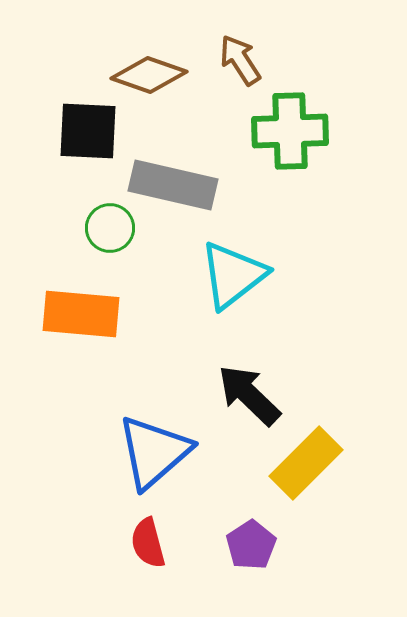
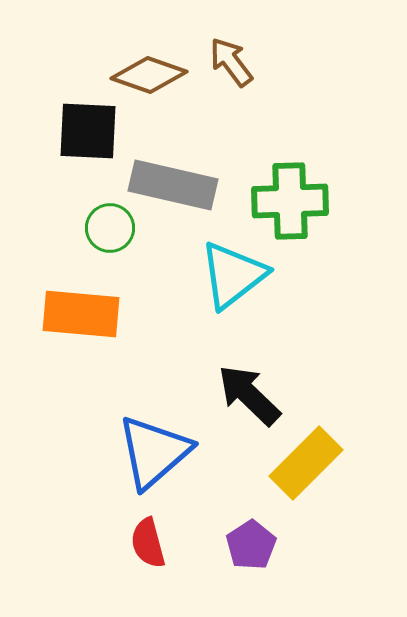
brown arrow: moved 9 px left, 2 px down; rotated 4 degrees counterclockwise
green cross: moved 70 px down
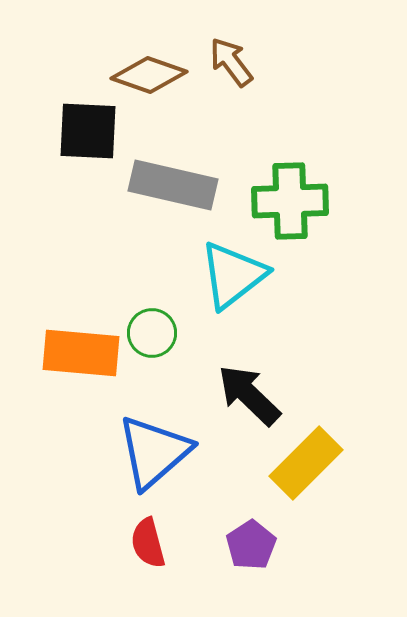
green circle: moved 42 px right, 105 px down
orange rectangle: moved 39 px down
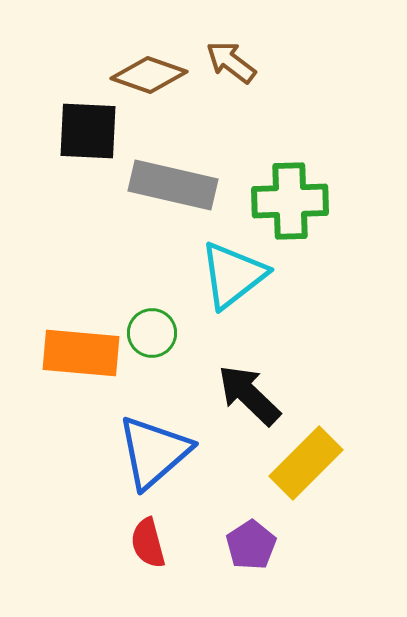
brown arrow: rotated 16 degrees counterclockwise
